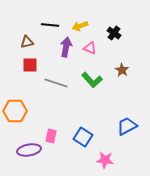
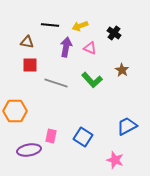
brown triangle: rotated 24 degrees clockwise
pink star: moved 10 px right; rotated 12 degrees clockwise
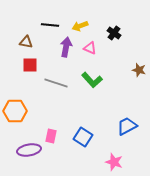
brown triangle: moved 1 px left
brown star: moved 17 px right; rotated 16 degrees counterclockwise
pink star: moved 1 px left, 2 px down
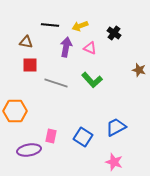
blue trapezoid: moved 11 px left, 1 px down
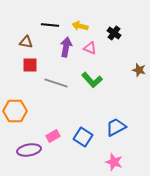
yellow arrow: rotated 35 degrees clockwise
pink rectangle: moved 2 px right; rotated 48 degrees clockwise
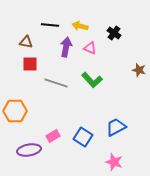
red square: moved 1 px up
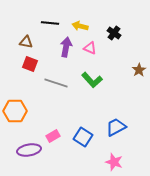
black line: moved 2 px up
red square: rotated 21 degrees clockwise
brown star: rotated 24 degrees clockwise
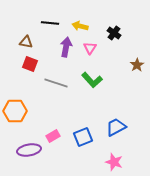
pink triangle: rotated 40 degrees clockwise
brown star: moved 2 px left, 5 px up
blue square: rotated 36 degrees clockwise
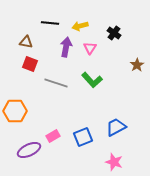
yellow arrow: rotated 28 degrees counterclockwise
purple ellipse: rotated 15 degrees counterclockwise
